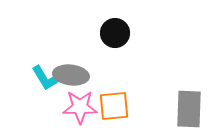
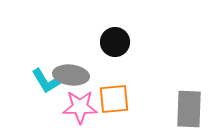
black circle: moved 9 px down
cyan L-shape: moved 3 px down
orange square: moved 7 px up
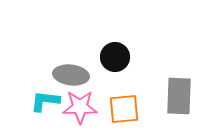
black circle: moved 15 px down
cyan L-shape: moved 1 px left, 20 px down; rotated 128 degrees clockwise
orange square: moved 10 px right, 10 px down
gray rectangle: moved 10 px left, 13 px up
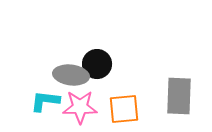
black circle: moved 18 px left, 7 px down
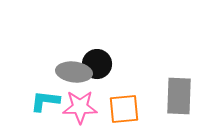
gray ellipse: moved 3 px right, 3 px up
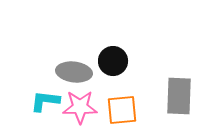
black circle: moved 16 px right, 3 px up
orange square: moved 2 px left, 1 px down
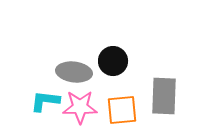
gray rectangle: moved 15 px left
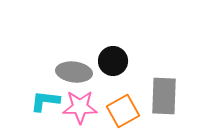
orange square: moved 1 px right, 1 px down; rotated 24 degrees counterclockwise
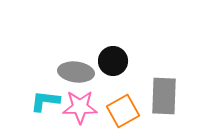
gray ellipse: moved 2 px right
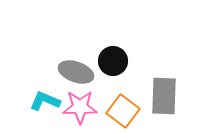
gray ellipse: rotated 12 degrees clockwise
cyan L-shape: rotated 16 degrees clockwise
orange square: rotated 24 degrees counterclockwise
